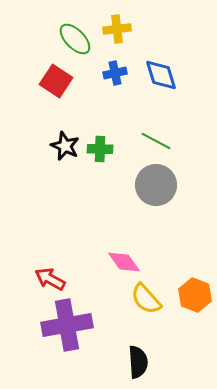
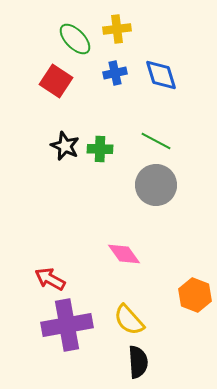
pink diamond: moved 8 px up
yellow semicircle: moved 17 px left, 21 px down
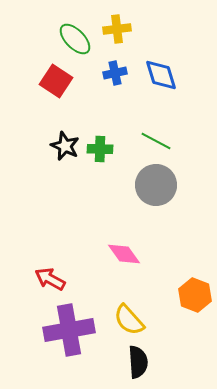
purple cross: moved 2 px right, 5 px down
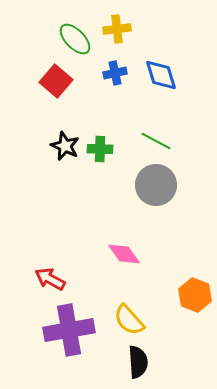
red square: rotated 8 degrees clockwise
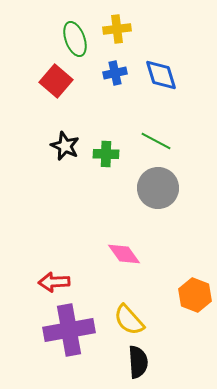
green ellipse: rotated 24 degrees clockwise
green cross: moved 6 px right, 5 px down
gray circle: moved 2 px right, 3 px down
red arrow: moved 4 px right, 3 px down; rotated 32 degrees counterclockwise
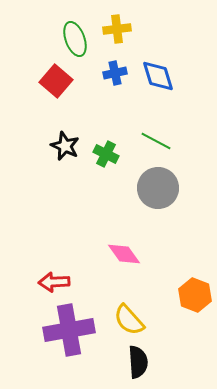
blue diamond: moved 3 px left, 1 px down
green cross: rotated 25 degrees clockwise
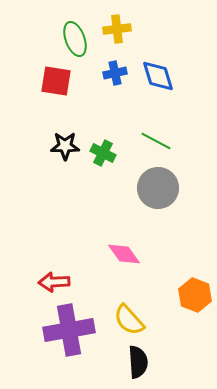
red square: rotated 32 degrees counterclockwise
black star: rotated 24 degrees counterclockwise
green cross: moved 3 px left, 1 px up
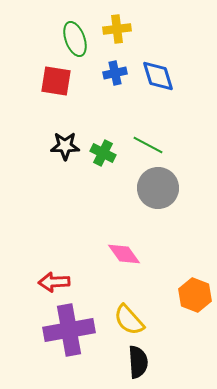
green line: moved 8 px left, 4 px down
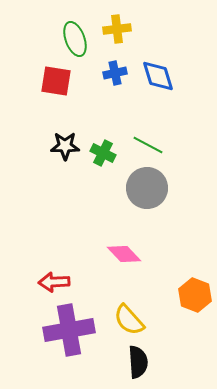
gray circle: moved 11 px left
pink diamond: rotated 8 degrees counterclockwise
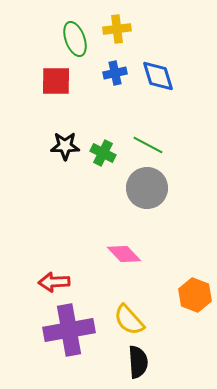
red square: rotated 8 degrees counterclockwise
